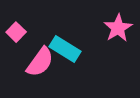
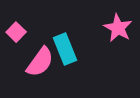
pink star: rotated 12 degrees counterclockwise
cyan rectangle: rotated 36 degrees clockwise
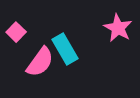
cyan rectangle: rotated 8 degrees counterclockwise
